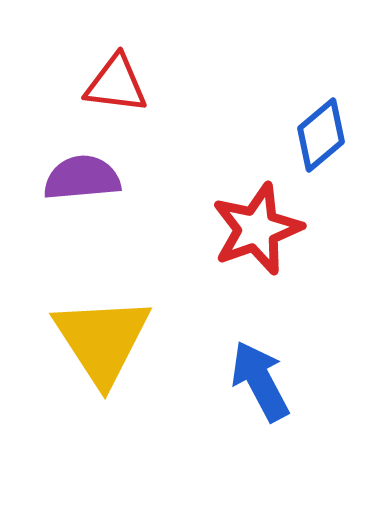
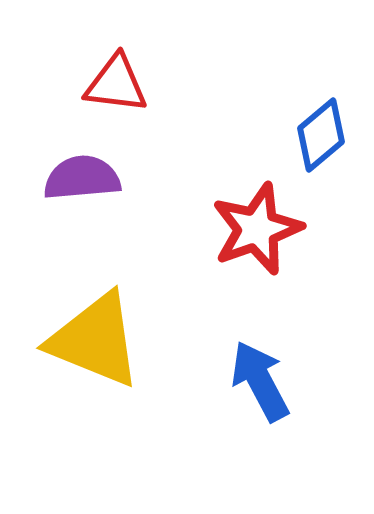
yellow triangle: moved 7 px left; rotated 35 degrees counterclockwise
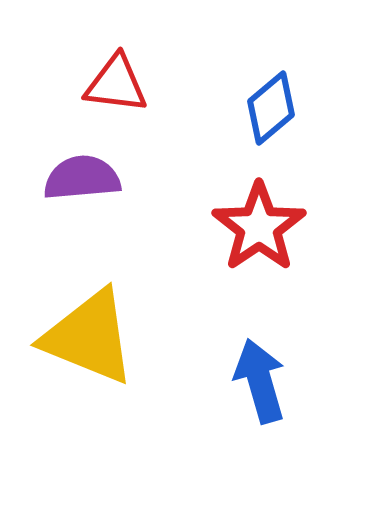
blue diamond: moved 50 px left, 27 px up
red star: moved 2 px right, 2 px up; rotated 14 degrees counterclockwise
yellow triangle: moved 6 px left, 3 px up
blue arrow: rotated 12 degrees clockwise
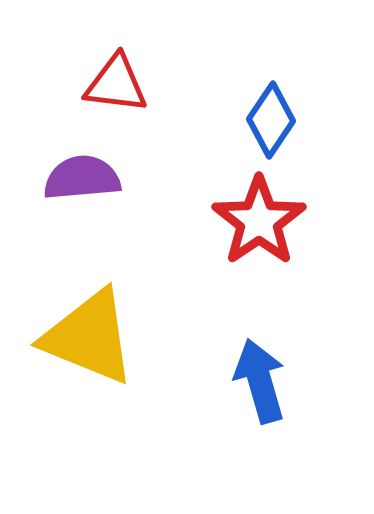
blue diamond: moved 12 px down; rotated 16 degrees counterclockwise
red star: moved 6 px up
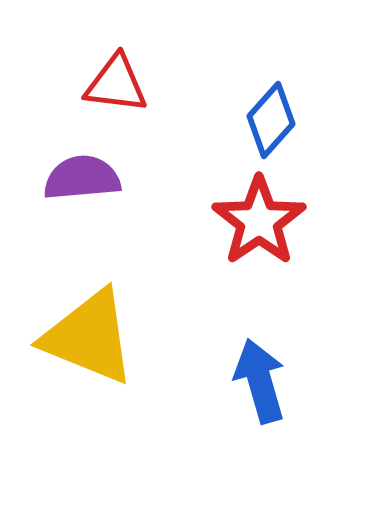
blue diamond: rotated 8 degrees clockwise
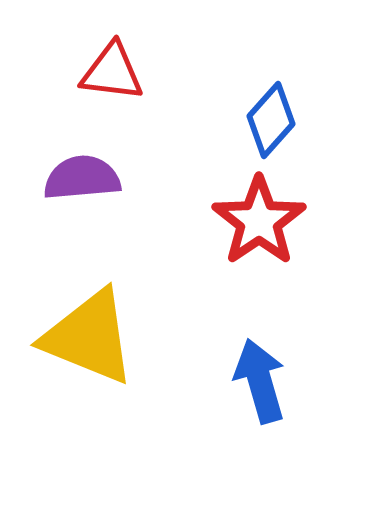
red triangle: moved 4 px left, 12 px up
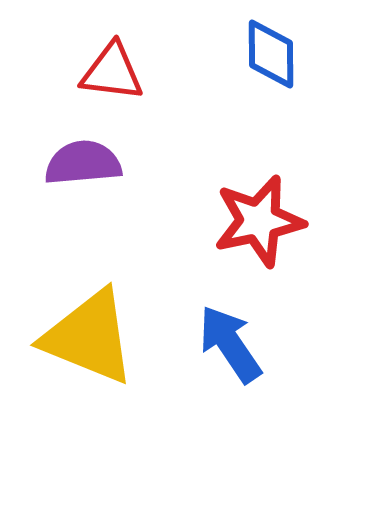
blue diamond: moved 66 px up; rotated 42 degrees counterclockwise
purple semicircle: moved 1 px right, 15 px up
red star: rotated 22 degrees clockwise
blue arrow: moved 30 px left, 37 px up; rotated 18 degrees counterclockwise
